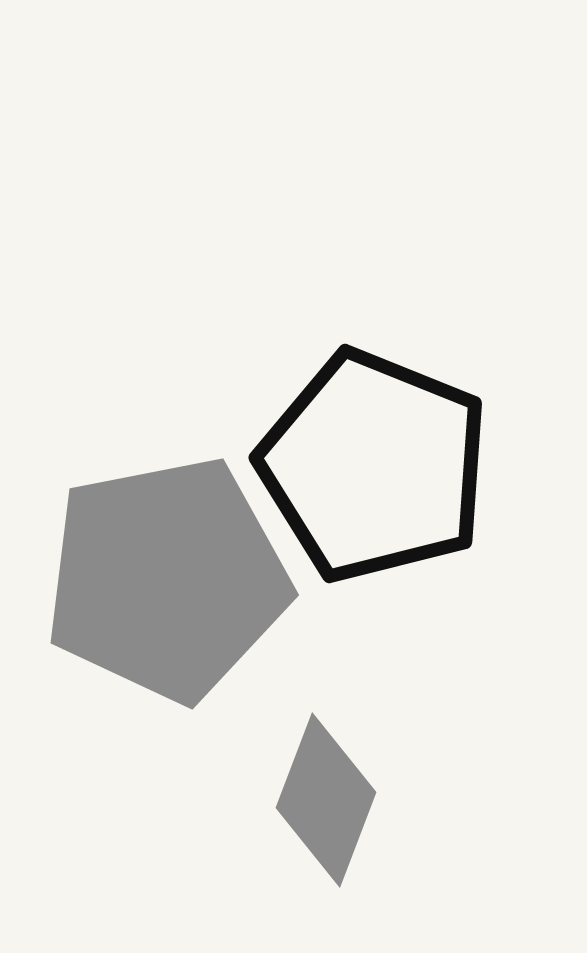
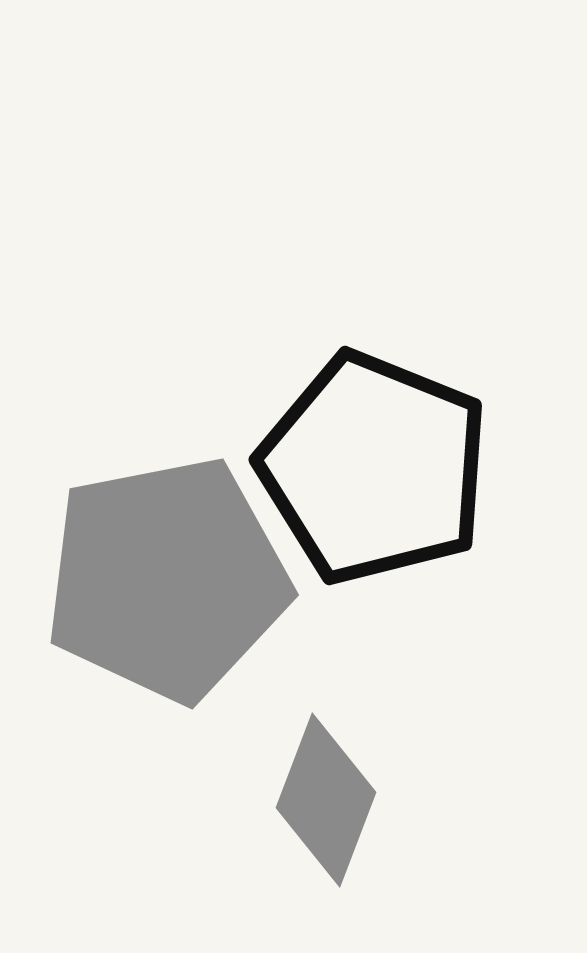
black pentagon: moved 2 px down
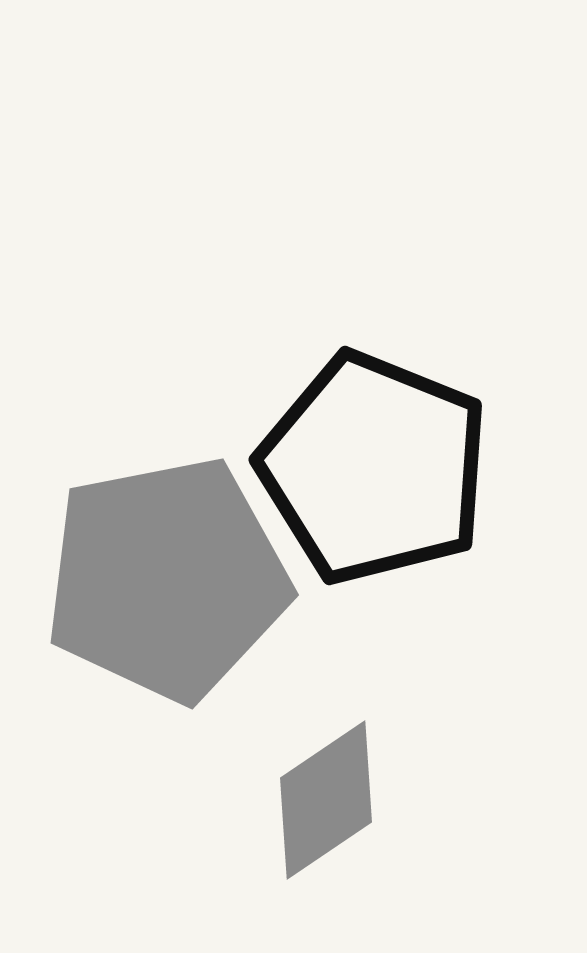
gray diamond: rotated 35 degrees clockwise
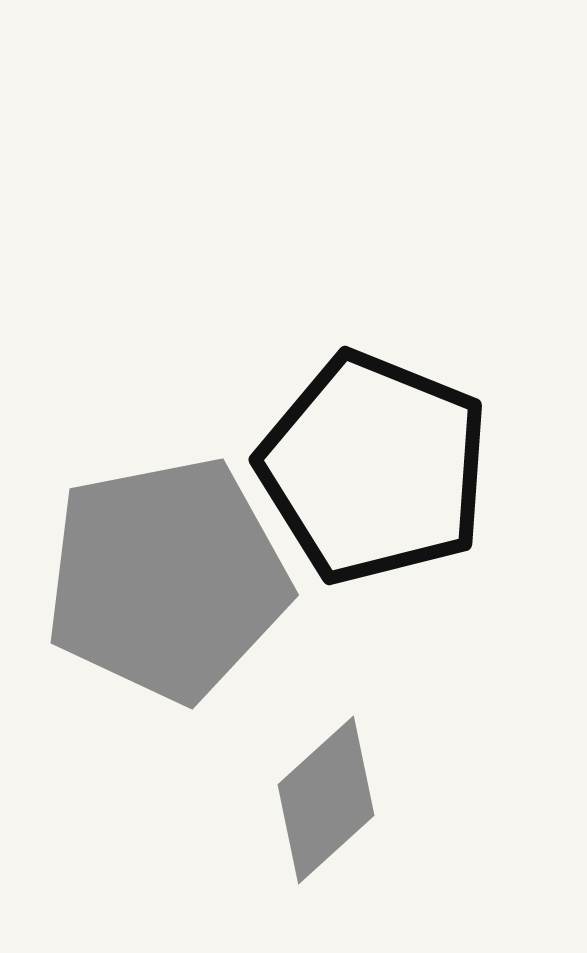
gray diamond: rotated 8 degrees counterclockwise
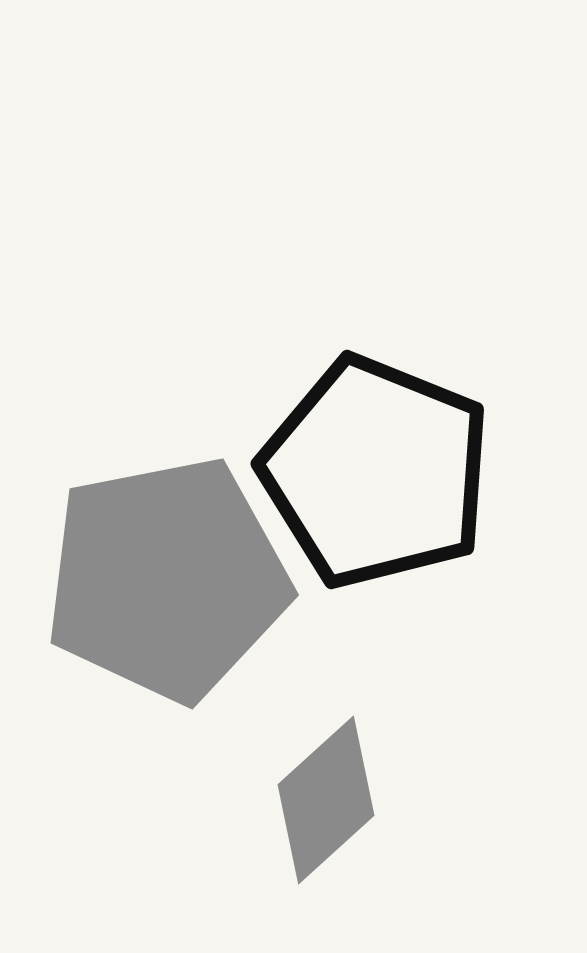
black pentagon: moved 2 px right, 4 px down
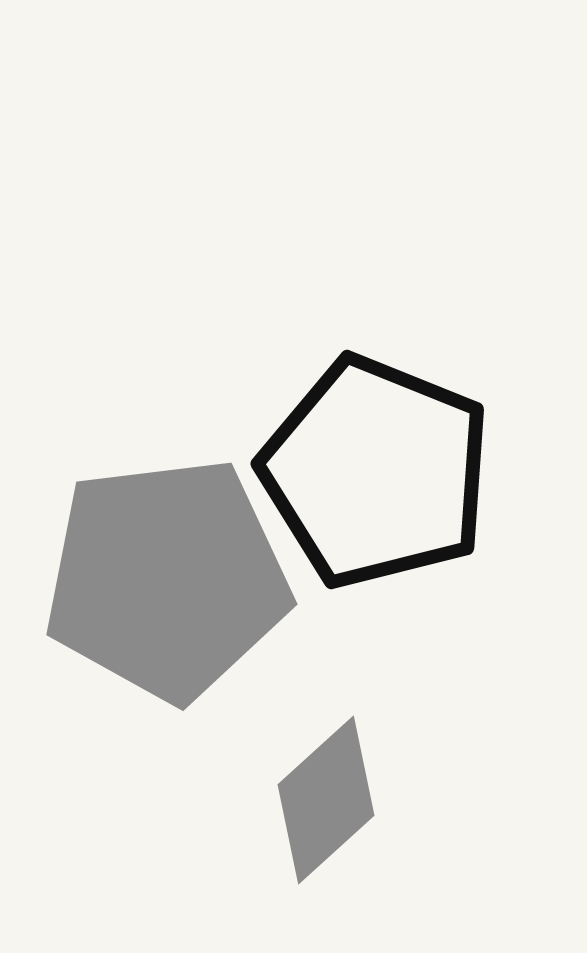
gray pentagon: rotated 4 degrees clockwise
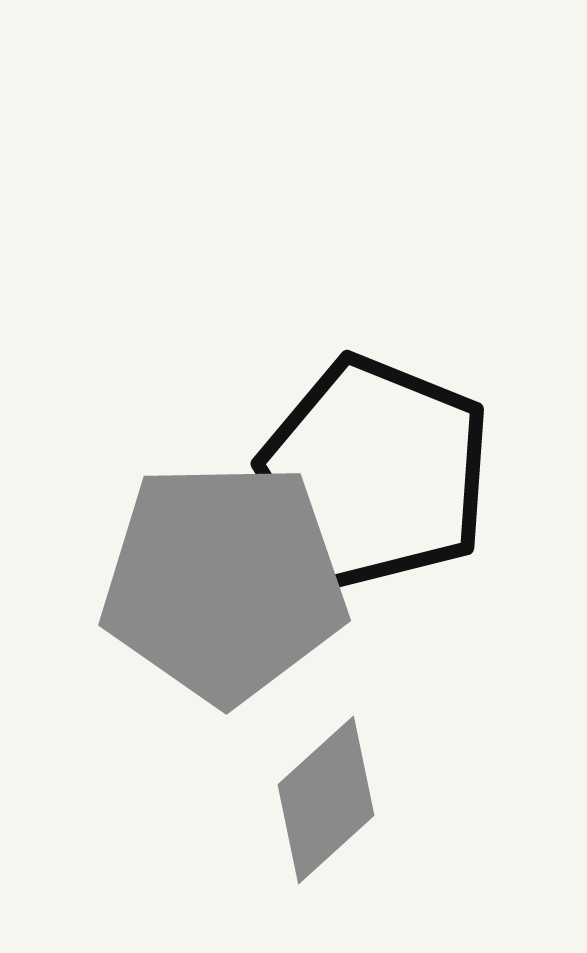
gray pentagon: moved 57 px right, 3 px down; rotated 6 degrees clockwise
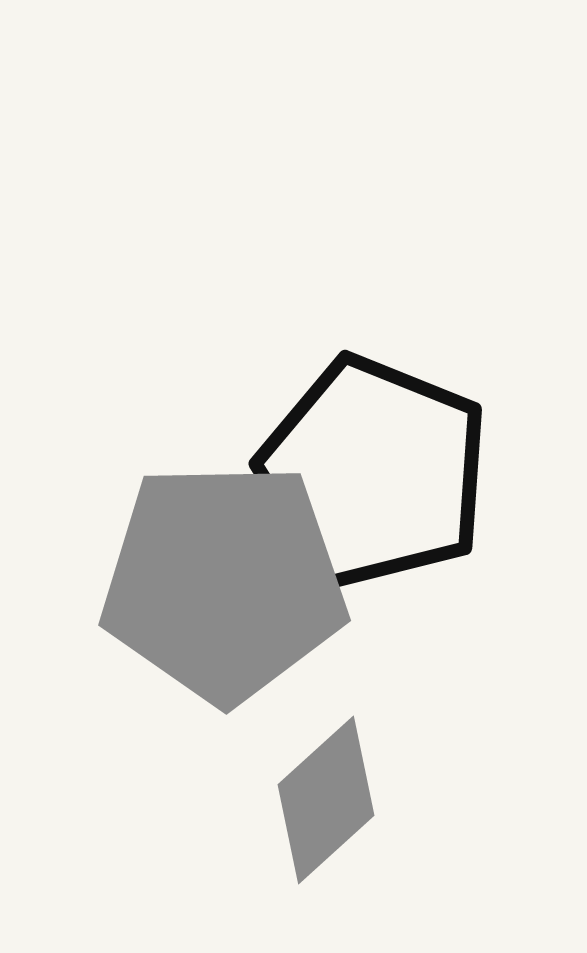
black pentagon: moved 2 px left
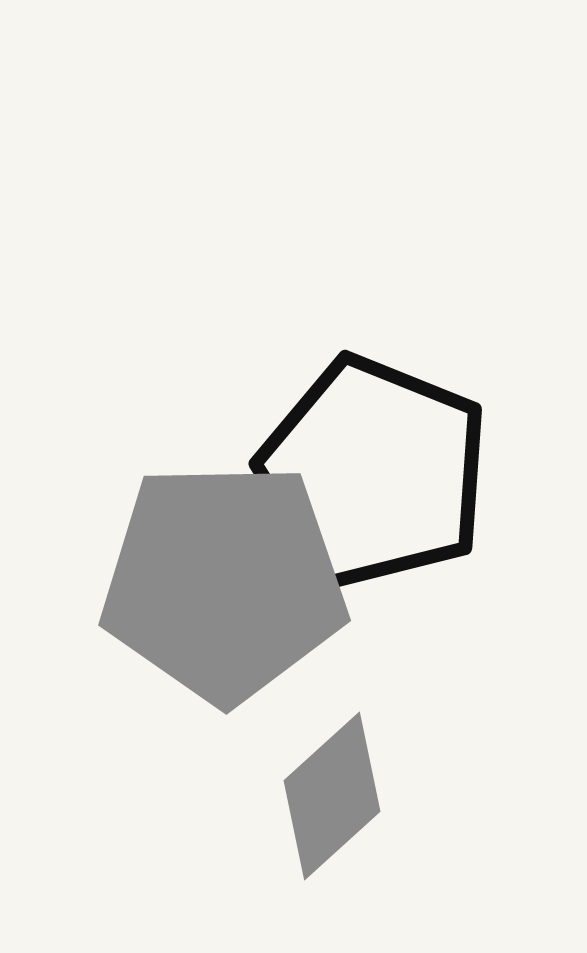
gray diamond: moved 6 px right, 4 px up
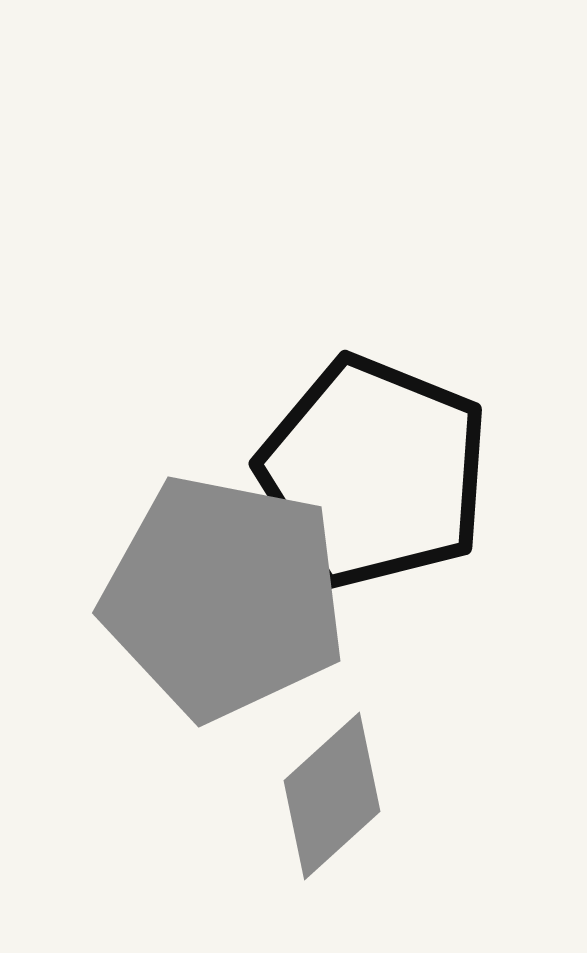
gray pentagon: moved 15 px down; rotated 12 degrees clockwise
